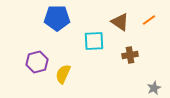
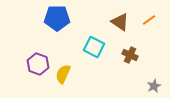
cyan square: moved 6 px down; rotated 30 degrees clockwise
brown cross: rotated 35 degrees clockwise
purple hexagon: moved 1 px right, 2 px down; rotated 25 degrees counterclockwise
gray star: moved 2 px up
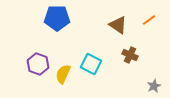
brown triangle: moved 2 px left, 3 px down
cyan square: moved 3 px left, 17 px down
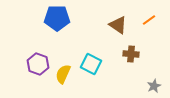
brown cross: moved 1 px right, 1 px up; rotated 21 degrees counterclockwise
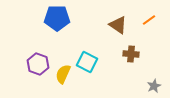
cyan square: moved 4 px left, 2 px up
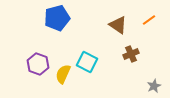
blue pentagon: rotated 15 degrees counterclockwise
brown cross: rotated 28 degrees counterclockwise
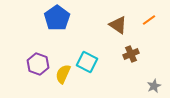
blue pentagon: rotated 20 degrees counterclockwise
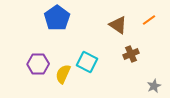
purple hexagon: rotated 20 degrees counterclockwise
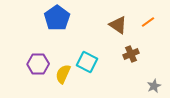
orange line: moved 1 px left, 2 px down
